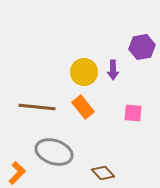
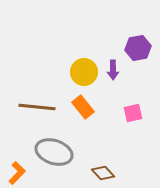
purple hexagon: moved 4 px left, 1 px down
pink square: rotated 18 degrees counterclockwise
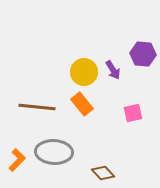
purple hexagon: moved 5 px right, 6 px down; rotated 15 degrees clockwise
purple arrow: rotated 30 degrees counterclockwise
orange rectangle: moved 1 px left, 3 px up
gray ellipse: rotated 15 degrees counterclockwise
orange L-shape: moved 13 px up
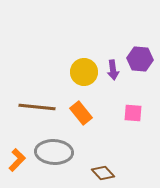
purple hexagon: moved 3 px left, 5 px down
purple arrow: rotated 24 degrees clockwise
orange rectangle: moved 1 px left, 9 px down
pink square: rotated 18 degrees clockwise
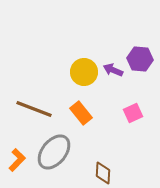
purple arrow: rotated 120 degrees clockwise
brown line: moved 3 px left, 2 px down; rotated 15 degrees clockwise
pink square: rotated 30 degrees counterclockwise
gray ellipse: rotated 54 degrees counterclockwise
brown diamond: rotated 45 degrees clockwise
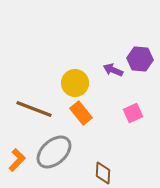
yellow circle: moved 9 px left, 11 px down
gray ellipse: rotated 9 degrees clockwise
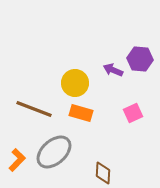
orange rectangle: rotated 35 degrees counterclockwise
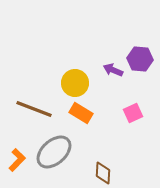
orange rectangle: rotated 15 degrees clockwise
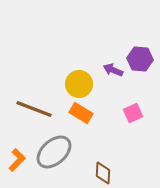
yellow circle: moved 4 px right, 1 px down
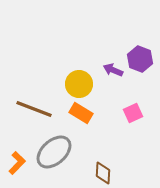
purple hexagon: rotated 15 degrees clockwise
orange L-shape: moved 3 px down
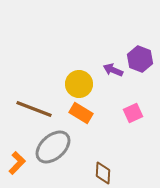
gray ellipse: moved 1 px left, 5 px up
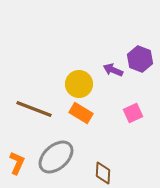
gray ellipse: moved 3 px right, 10 px down
orange L-shape: rotated 20 degrees counterclockwise
